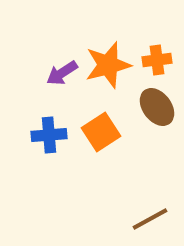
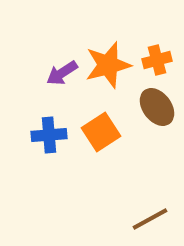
orange cross: rotated 8 degrees counterclockwise
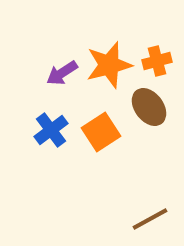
orange cross: moved 1 px down
orange star: moved 1 px right
brown ellipse: moved 8 px left
blue cross: moved 2 px right, 5 px up; rotated 32 degrees counterclockwise
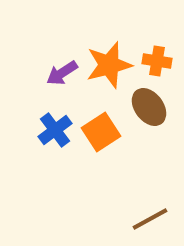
orange cross: rotated 24 degrees clockwise
blue cross: moved 4 px right
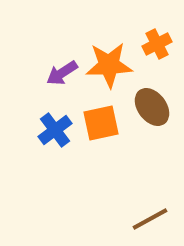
orange cross: moved 17 px up; rotated 36 degrees counterclockwise
orange star: rotated 12 degrees clockwise
brown ellipse: moved 3 px right
orange square: moved 9 px up; rotated 21 degrees clockwise
